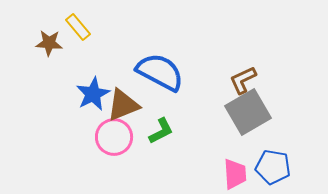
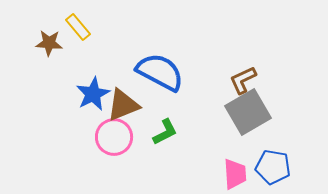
green L-shape: moved 4 px right, 1 px down
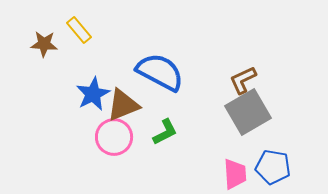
yellow rectangle: moved 1 px right, 3 px down
brown star: moved 5 px left, 1 px down
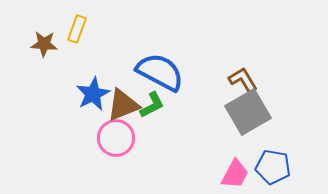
yellow rectangle: moved 2 px left, 1 px up; rotated 60 degrees clockwise
brown L-shape: rotated 84 degrees clockwise
green L-shape: moved 13 px left, 27 px up
pink circle: moved 2 px right, 1 px down
pink trapezoid: rotated 32 degrees clockwise
